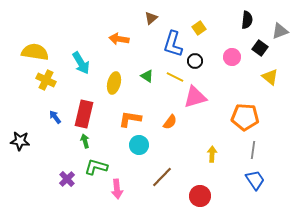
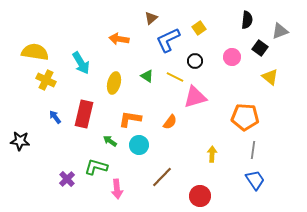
blue L-shape: moved 5 px left, 4 px up; rotated 48 degrees clockwise
green arrow: moved 25 px right; rotated 40 degrees counterclockwise
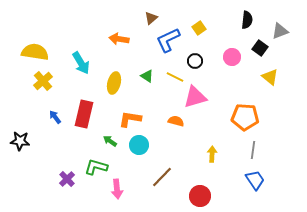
yellow cross: moved 3 px left, 1 px down; rotated 24 degrees clockwise
orange semicircle: moved 6 px right, 1 px up; rotated 112 degrees counterclockwise
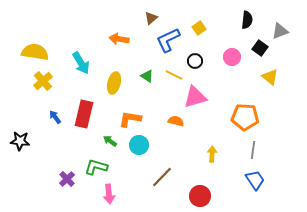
yellow line: moved 1 px left, 2 px up
pink arrow: moved 8 px left, 5 px down
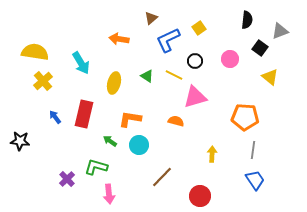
pink circle: moved 2 px left, 2 px down
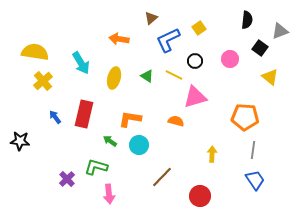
yellow ellipse: moved 5 px up
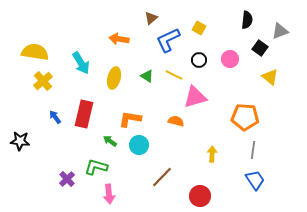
yellow square: rotated 24 degrees counterclockwise
black circle: moved 4 px right, 1 px up
